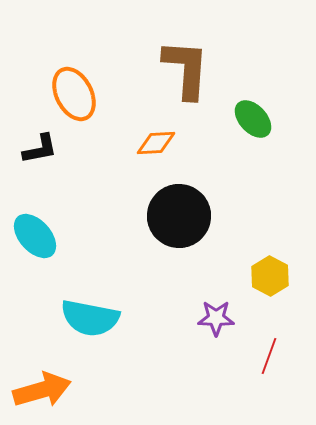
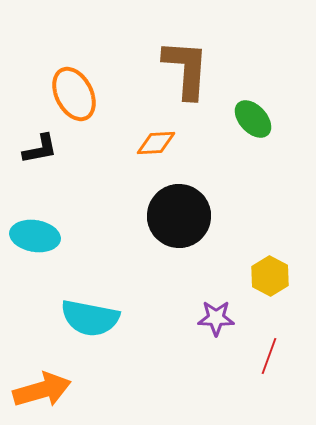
cyan ellipse: rotated 39 degrees counterclockwise
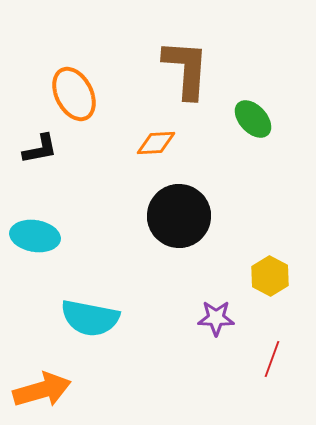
red line: moved 3 px right, 3 px down
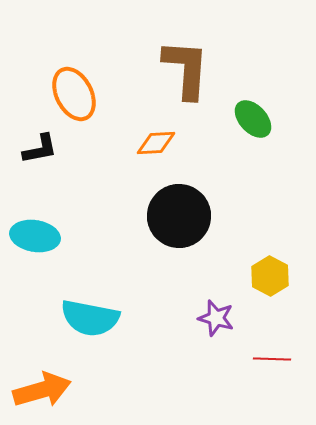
purple star: rotated 15 degrees clockwise
red line: rotated 72 degrees clockwise
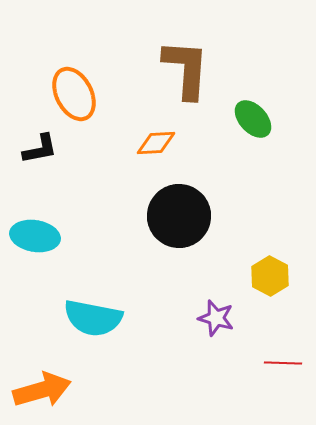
cyan semicircle: moved 3 px right
red line: moved 11 px right, 4 px down
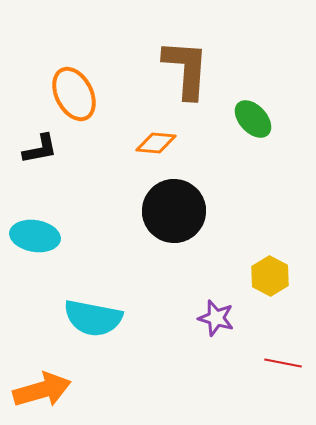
orange diamond: rotated 9 degrees clockwise
black circle: moved 5 px left, 5 px up
red line: rotated 9 degrees clockwise
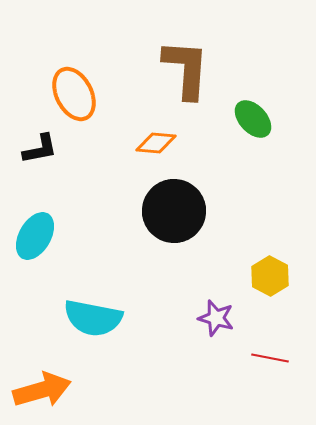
cyan ellipse: rotated 69 degrees counterclockwise
red line: moved 13 px left, 5 px up
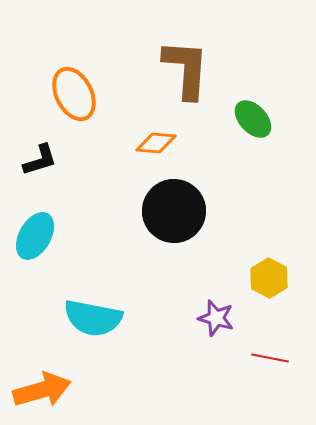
black L-shape: moved 11 px down; rotated 6 degrees counterclockwise
yellow hexagon: moved 1 px left, 2 px down
